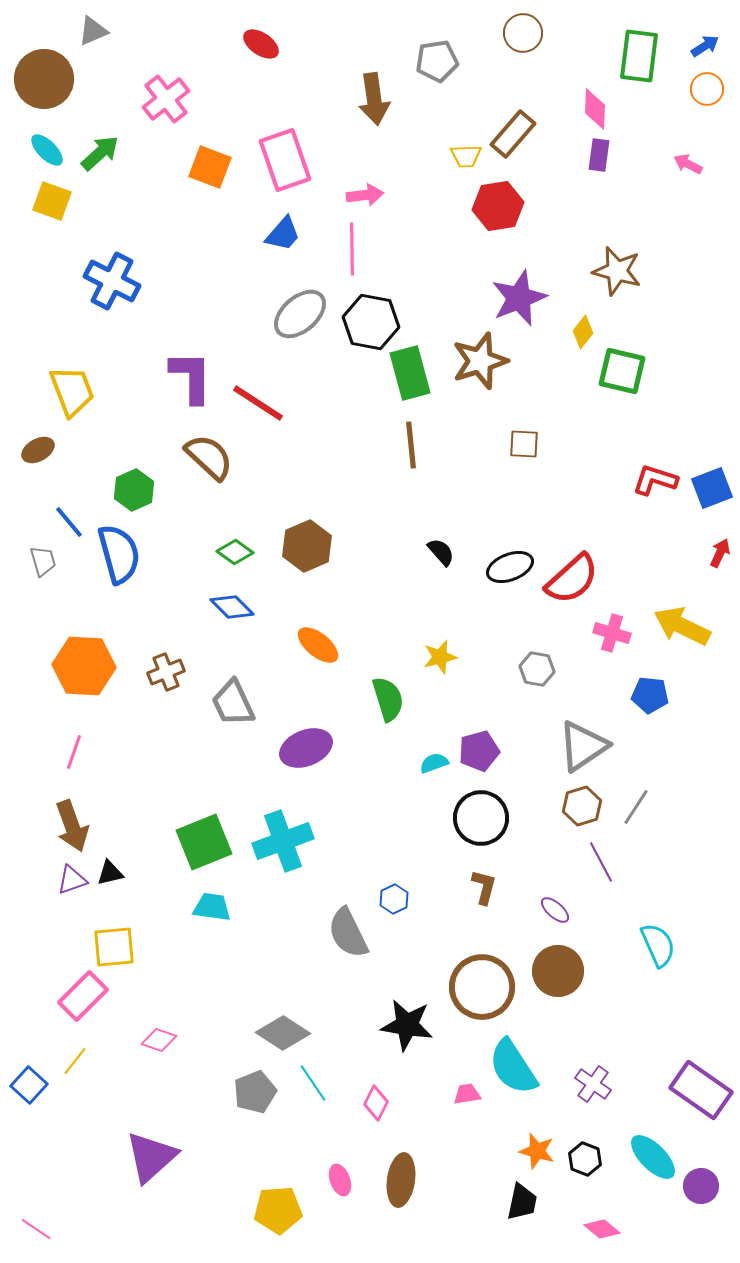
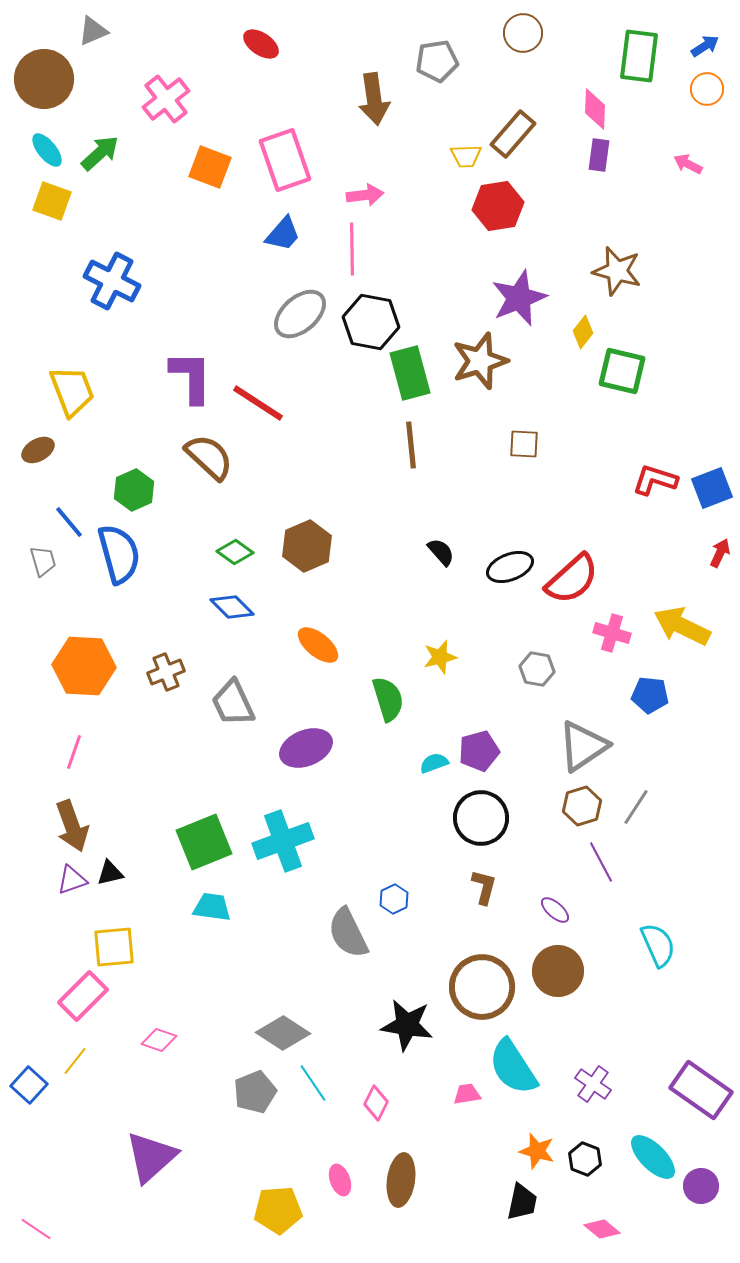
cyan ellipse at (47, 150): rotated 6 degrees clockwise
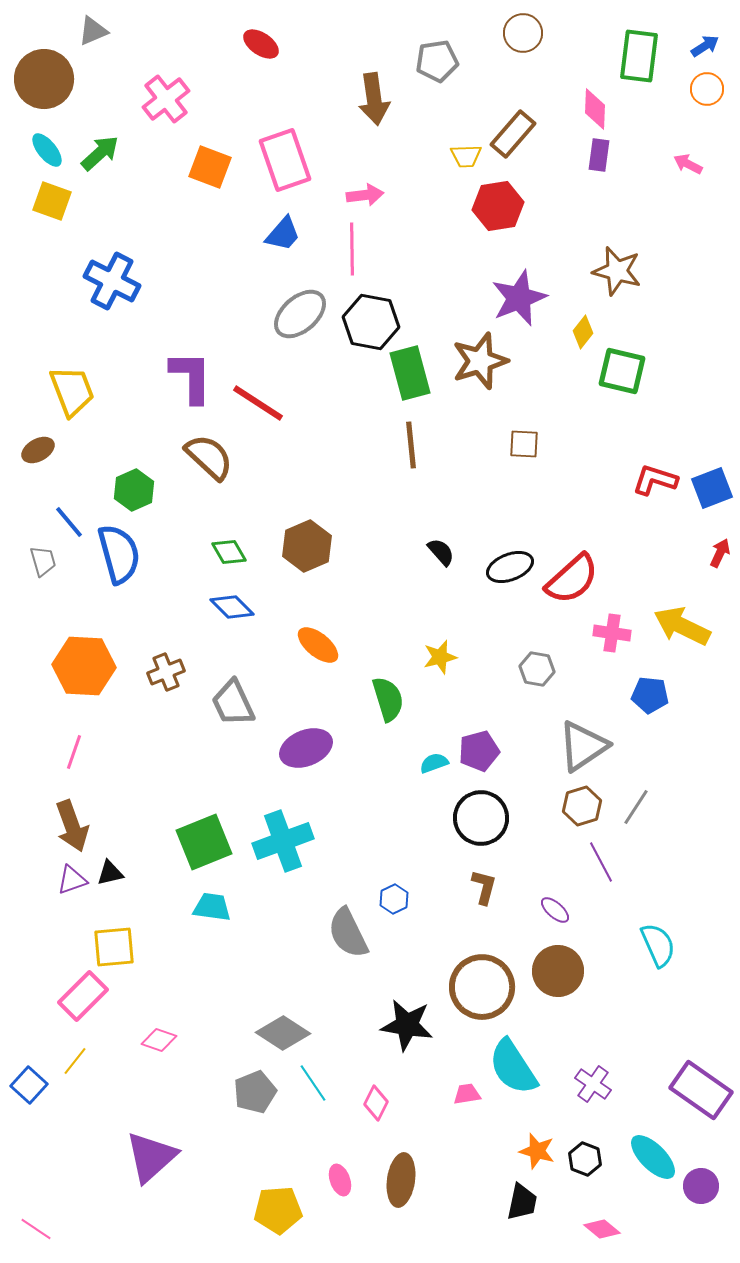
green diamond at (235, 552): moved 6 px left; rotated 24 degrees clockwise
pink cross at (612, 633): rotated 9 degrees counterclockwise
